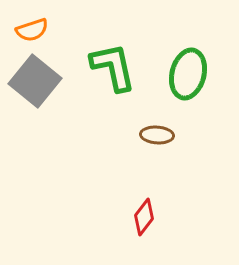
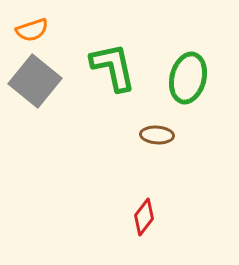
green ellipse: moved 4 px down
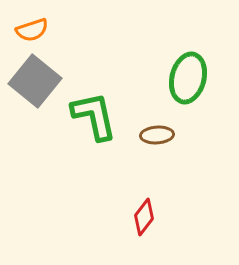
green L-shape: moved 19 px left, 49 px down
brown ellipse: rotated 8 degrees counterclockwise
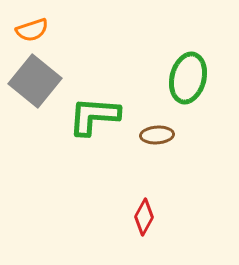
green L-shape: rotated 74 degrees counterclockwise
red diamond: rotated 9 degrees counterclockwise
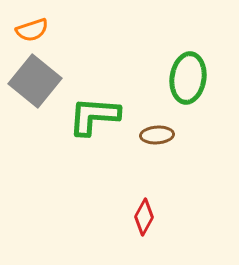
green ellipse: rotated 6 degrees counterclockwise
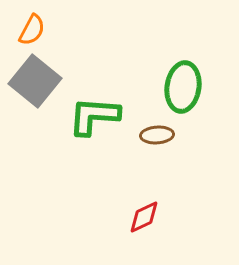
orange semicircle: rotated 44 degrees counterclockwise
green ellipse: moved 5 px left, 9 px down
red diamond: rotated 36 degrees clockwise
